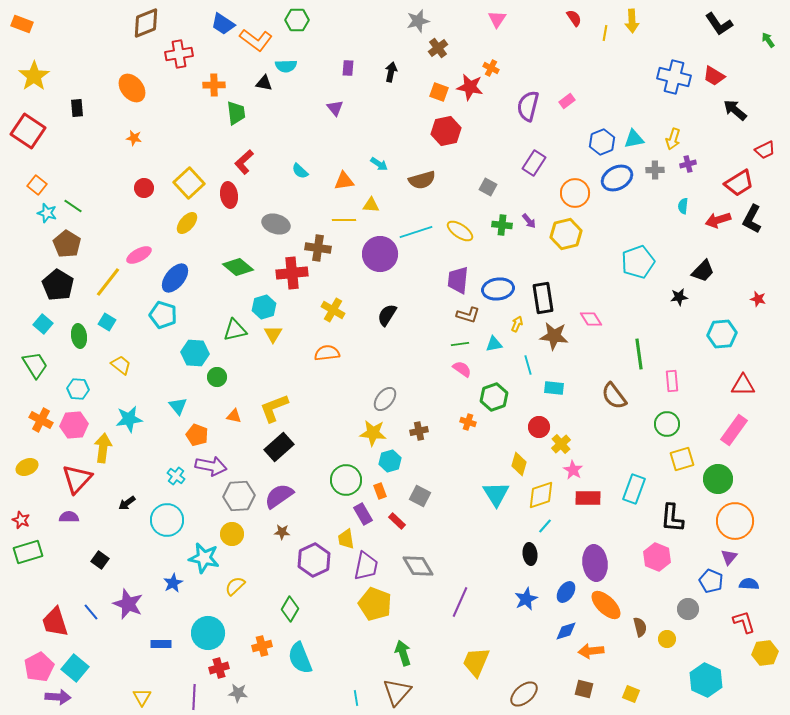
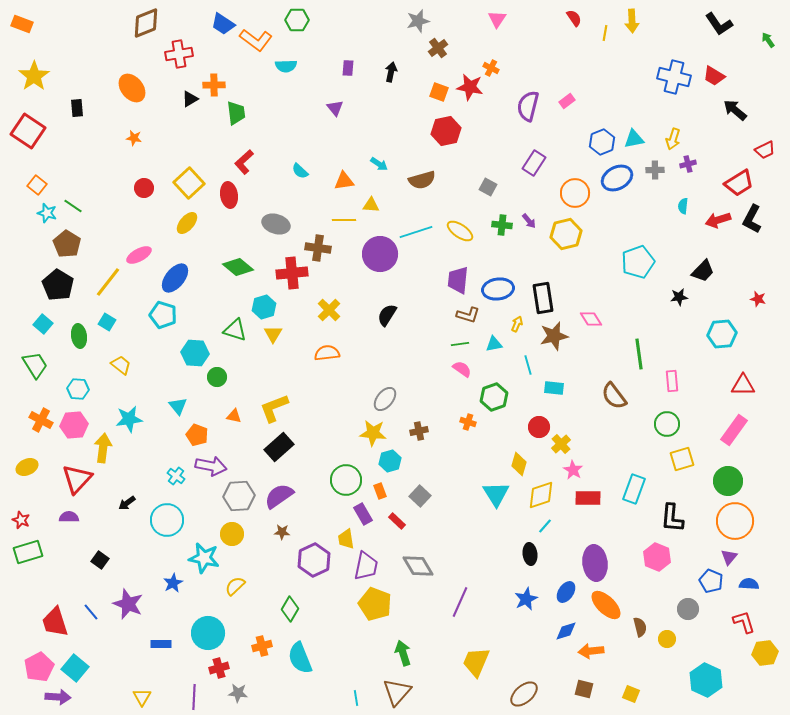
black triangle at (264, 83): moved 74 px left, 16 px down; rotated 42 degrees counterclockwise
yellow cross at (333, 310): moved 4 px left; rotated 15 degrees clockwise
green triangle at (235, 330): rotated 30 degrees clockwise
brown star at (554, 336): rotated 20 degrees counterclockwise
green circle at (718, 479): moved 10 px right, 2 px down
gray square at (420, 496): rotated 15 degrees clockwise
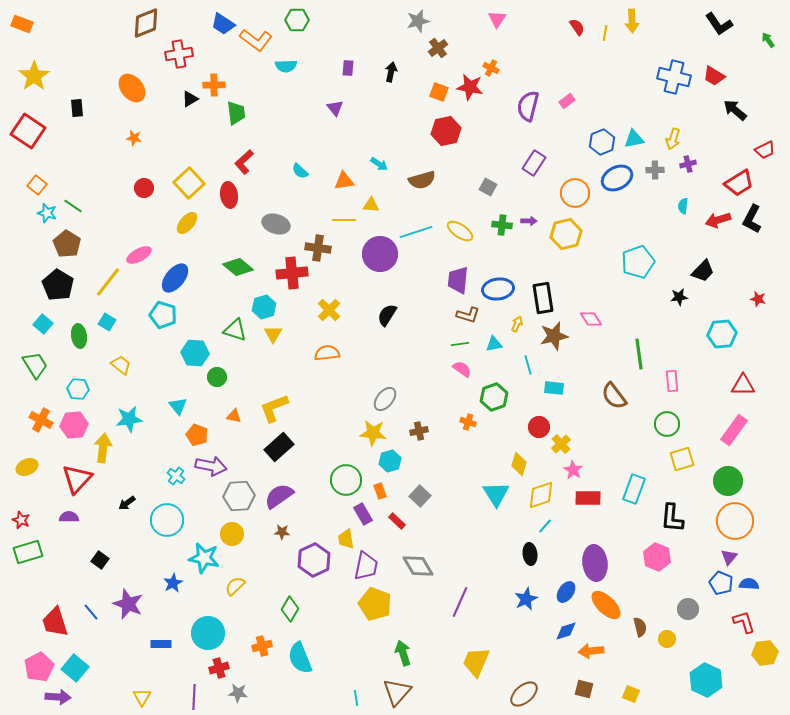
red semicircle at (574, 18): moved 3 px right, 9 px down
purple arrow at (529, 221): rotated 49 degrees counterclockwise
blue pentagon at (711, 581): moved 10 px right, 2 px down
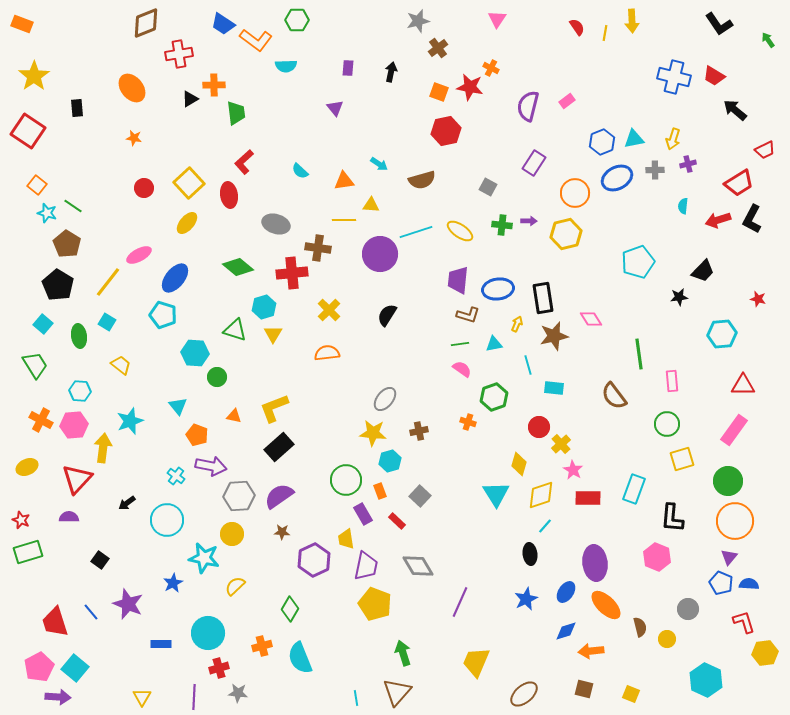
cyan hexagon at (78, 389): moved 2 px right, 2 px down
cyan star at (129, 419): moved 1 px right, 2 px down; rotated 12 degrees counterclockwise
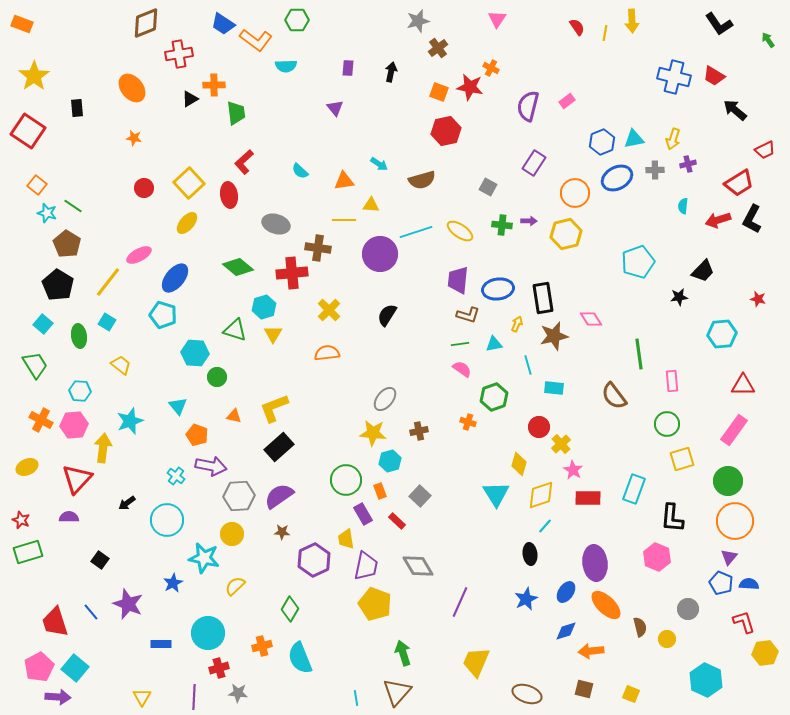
brown ellipse at (524, 694): moved 3 px right; rotated 60 degrees clockwise
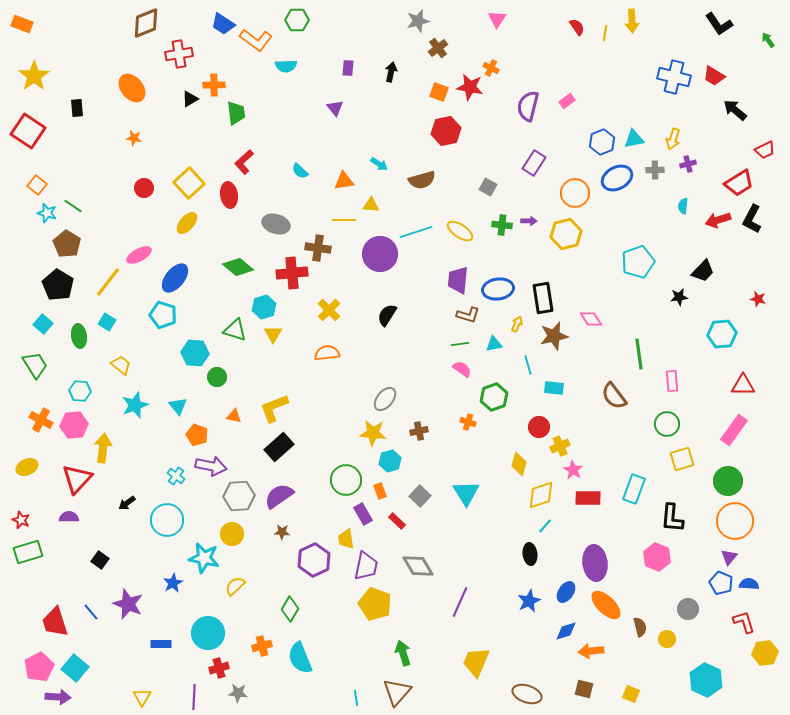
cyan star at (130, 421): moved 5 px right, 16 px up
yellow cross at (561, 444): moved 1 px left, 2 px down; rotated 18 degrees clockwise
cyan triangle at (496, 494): moved 30 px left, 1 px up
blue star at (526, 599): moved 3 px right, 2 px down
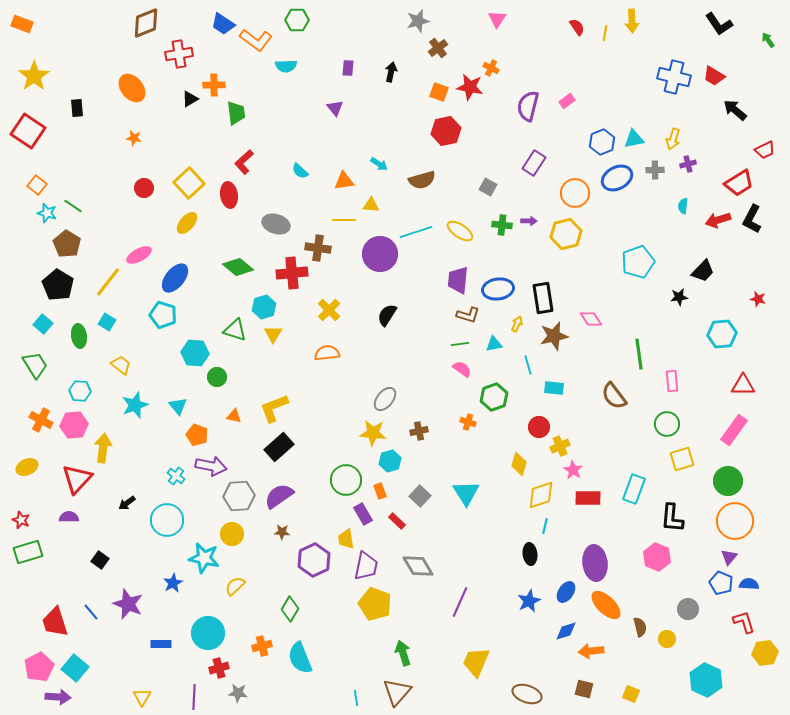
cyan line at (545, 526): rotated 28 degrees counterclockwise
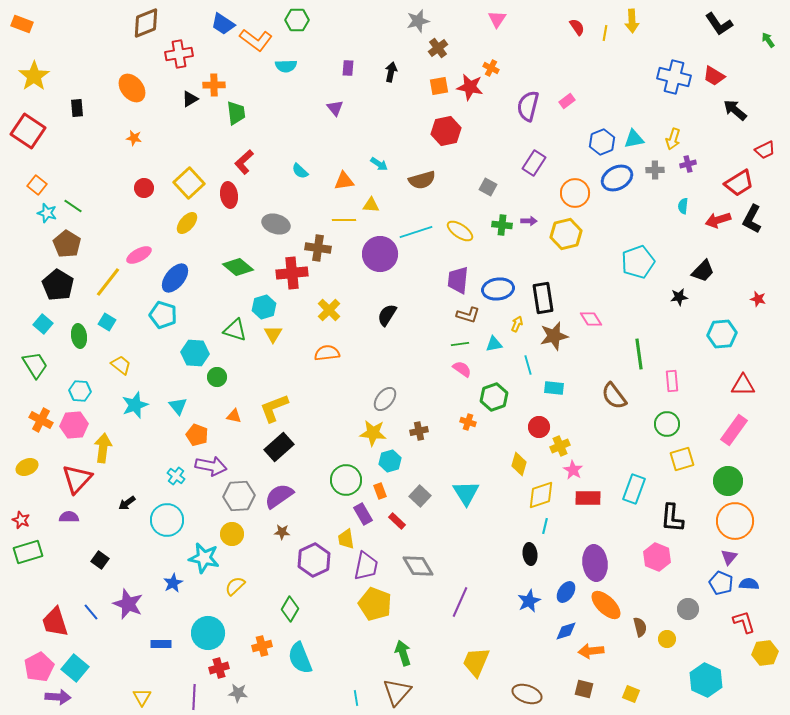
orange square at (439, 92): moved 6 px up; rotated 30 degrees counterclockwise
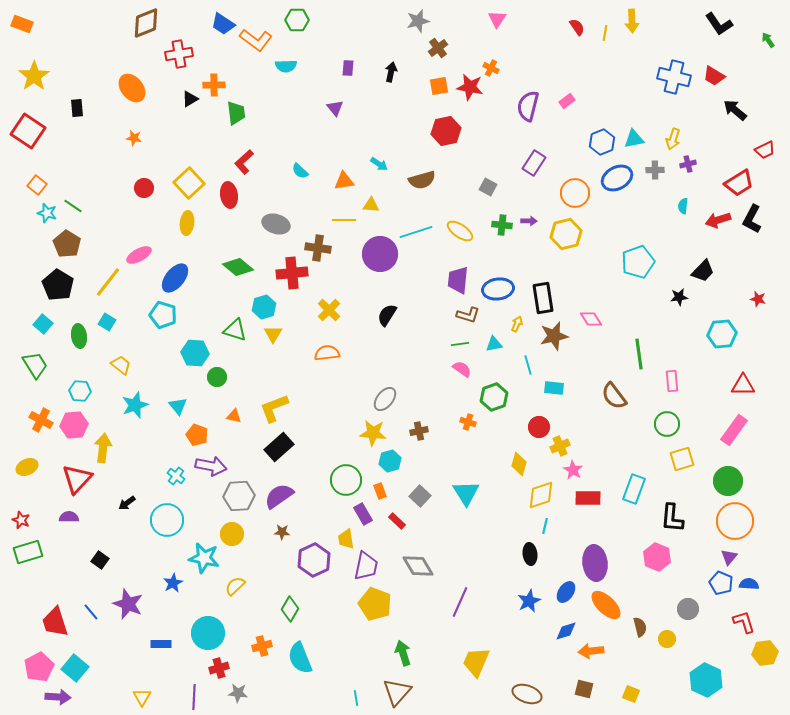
yellow ellipse at (187, 223): rotated 35 degrees counterclockwise
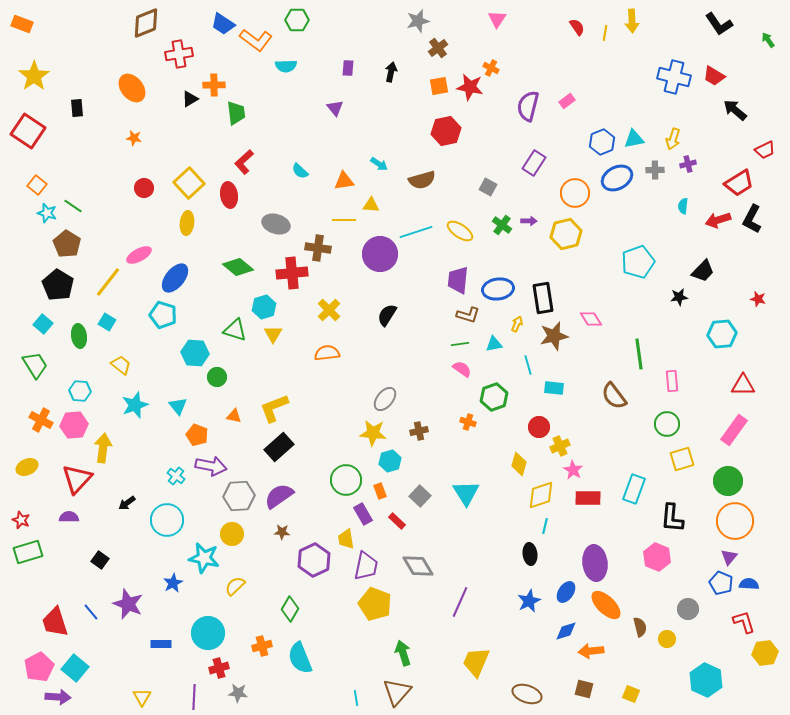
green cross at (502, 225): rotated 30 degrees clockwise
